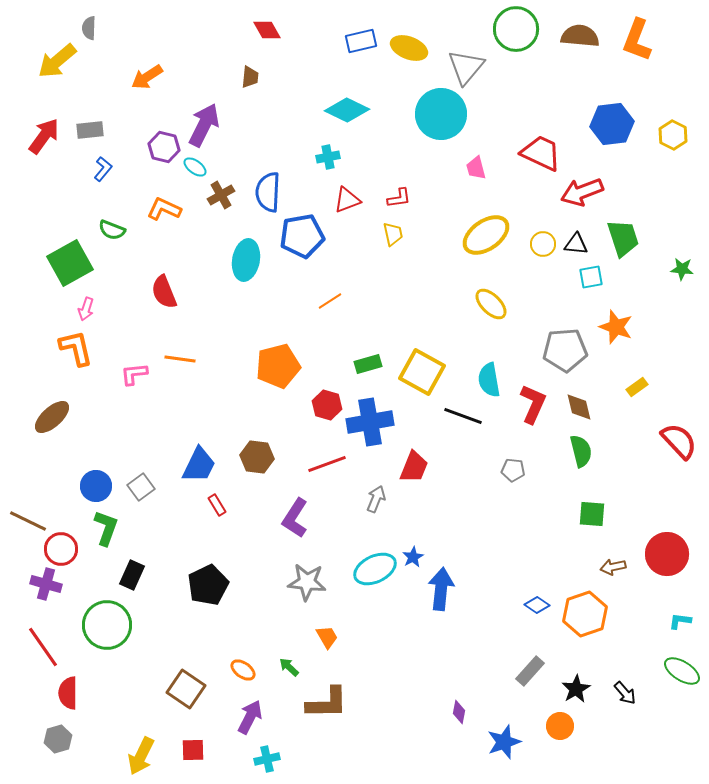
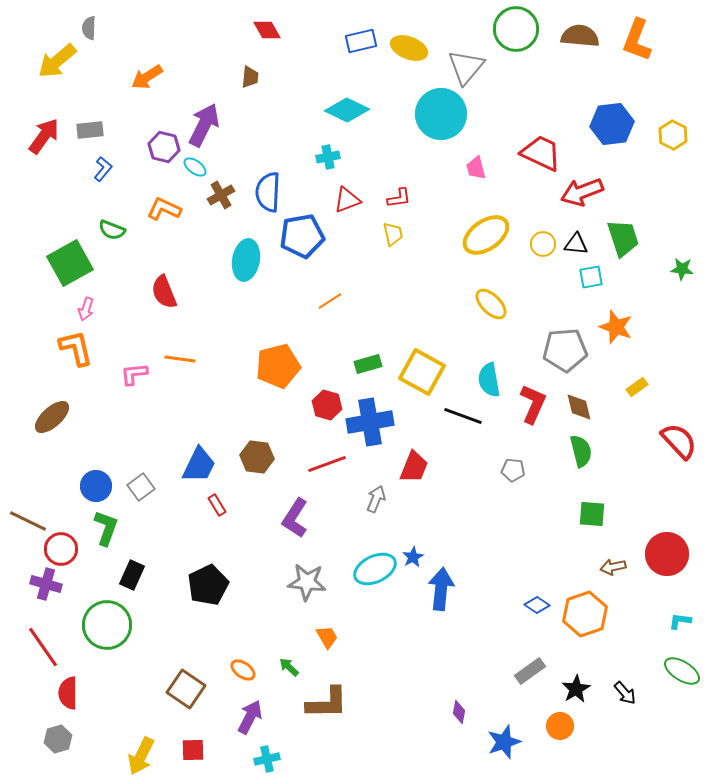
gray rectangle at (530, 671): rotated 12 degrees clockwise
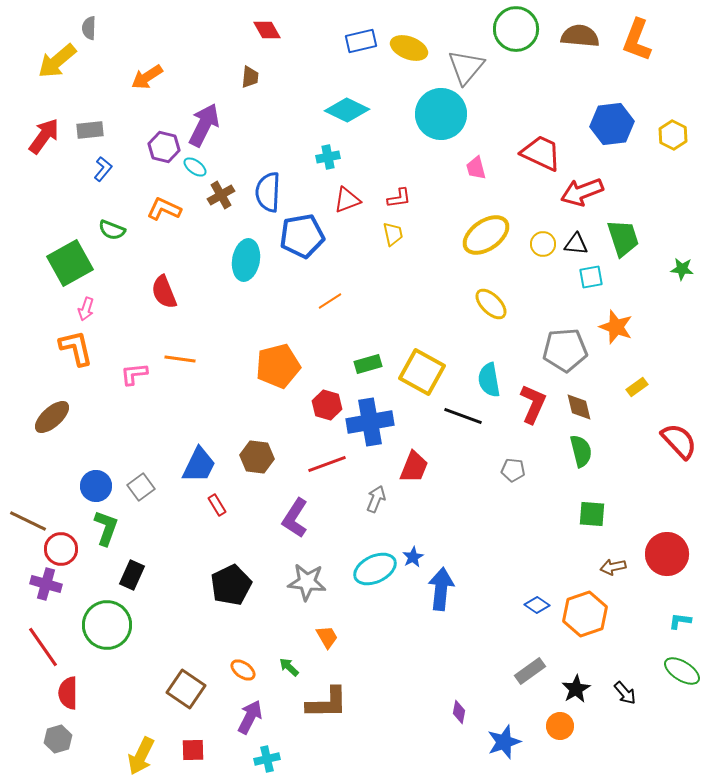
black pentagon at (208, 585): moved 23 px right
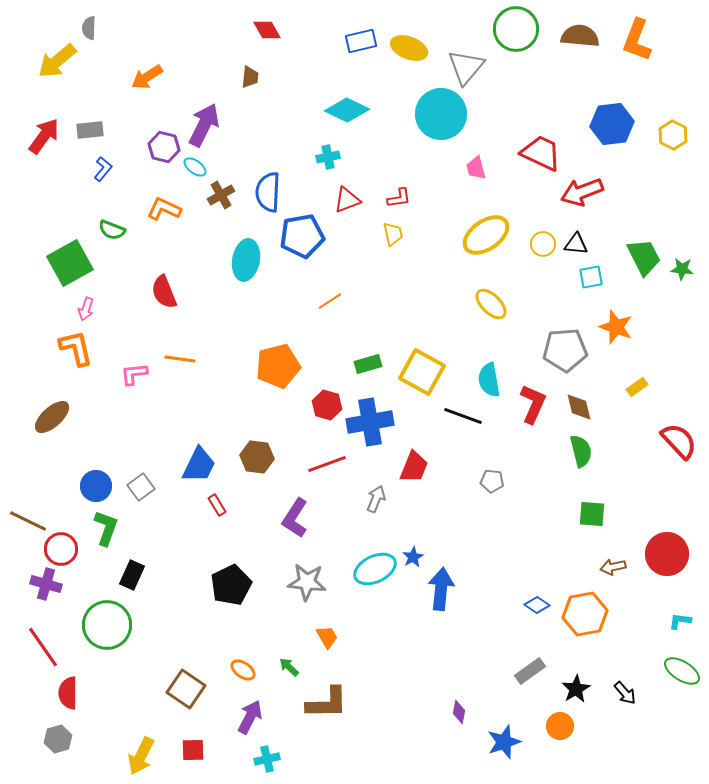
green trapezoid at (623, 238): moved 21 px right, 19 px down; rotated 9 degrees counterclockwise
gray pentagon at (513, 470): moved 21 px left, 11 px down
orange hexagon at (585, 614): rotated 9 degrees clockwise
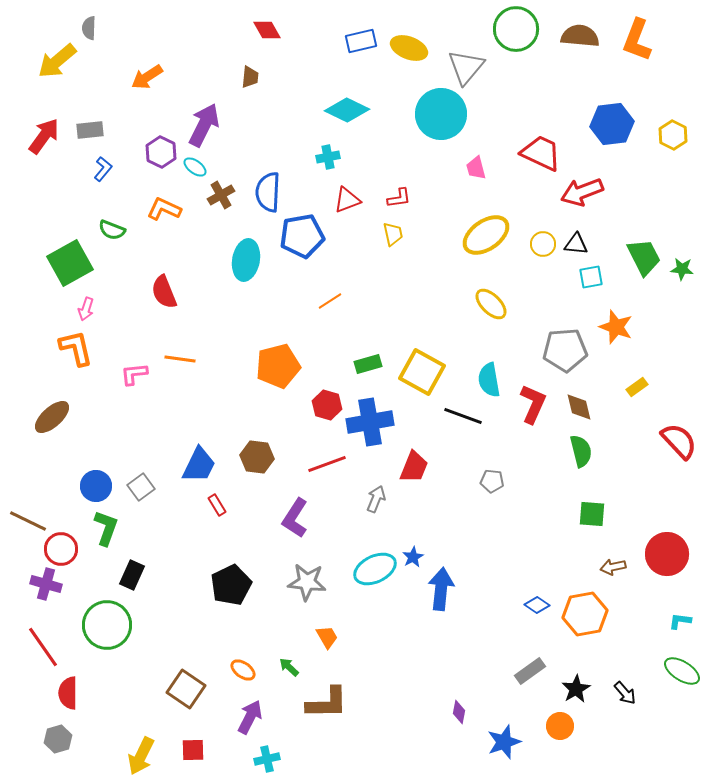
purple hexagon at (164, 147): moved 3 px left, 5 px down; rotated 12 degrees clockwise
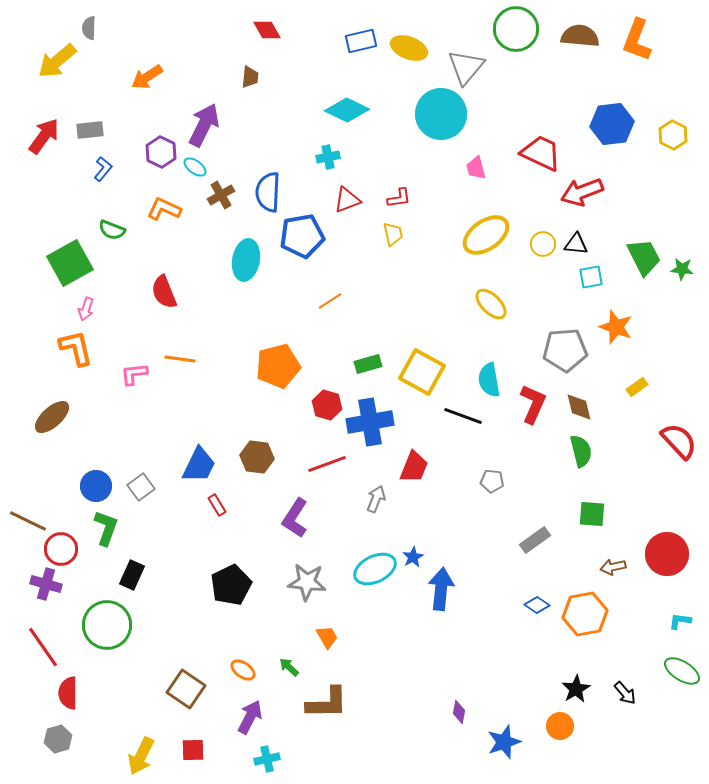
gray rectangle at (530, 671): moved 5 px right, 131 px up
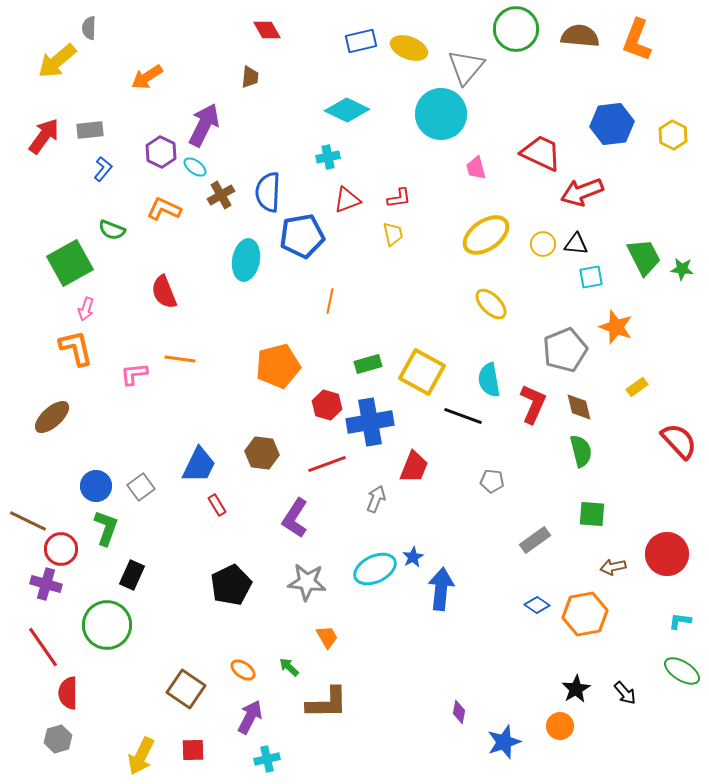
orange line at (330, 301): rotated 45 degrees counterclockwise
gray pentagon at (565, 350): rotated 18 degrees counterclockwise
brown hexagon at (257, 457): moved 5 px right, 4 px up
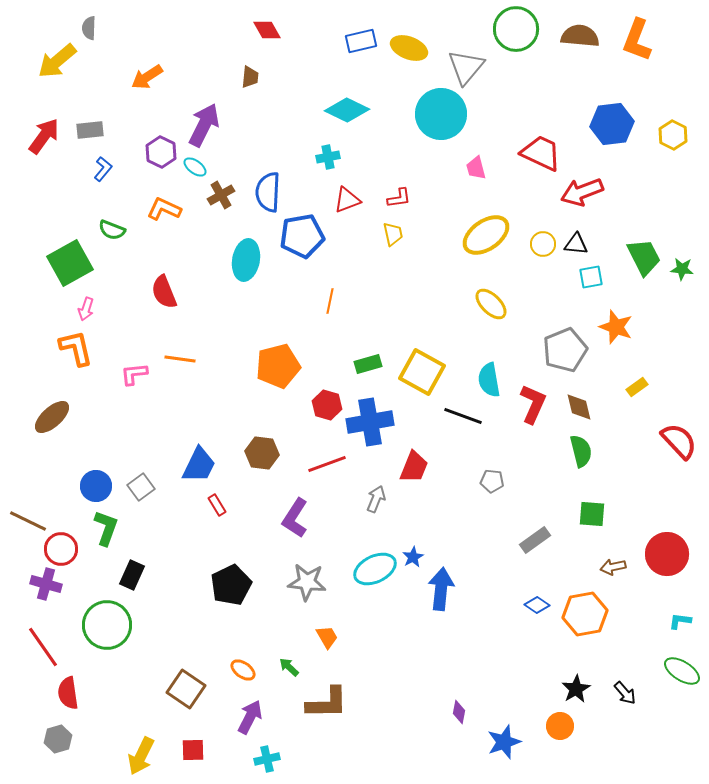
red semicircle at (68, 693): rotated 8 degrees counterclockwise
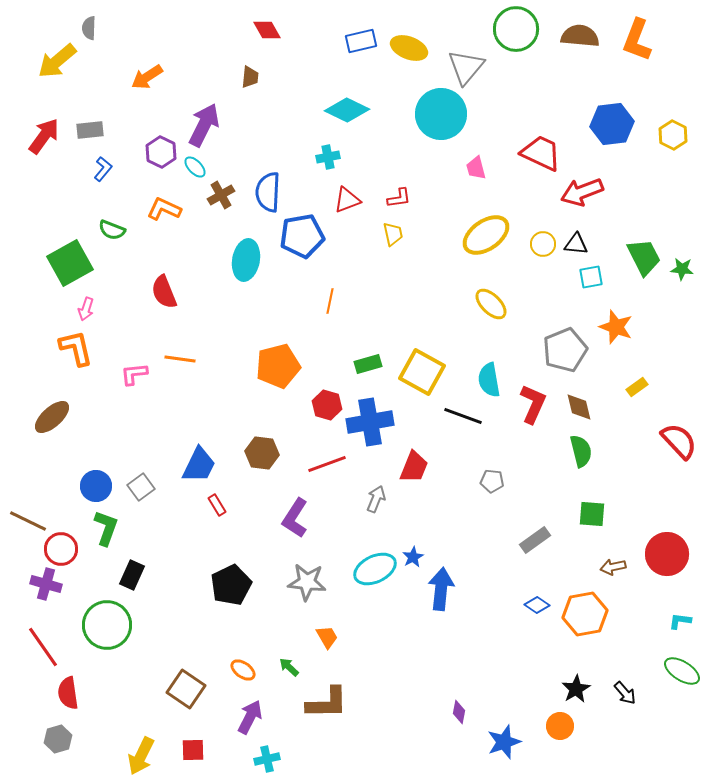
cyan ellipse at (195, 167): rotated 10 degrees clockwise
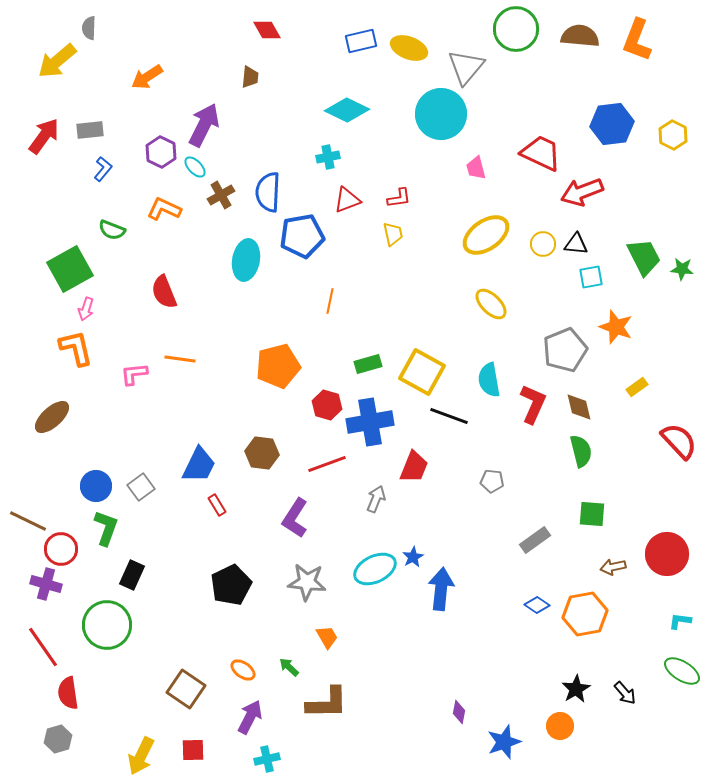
green square at (70, 263): moved 6 px down
black line at (463, 416): moved 14 px left
